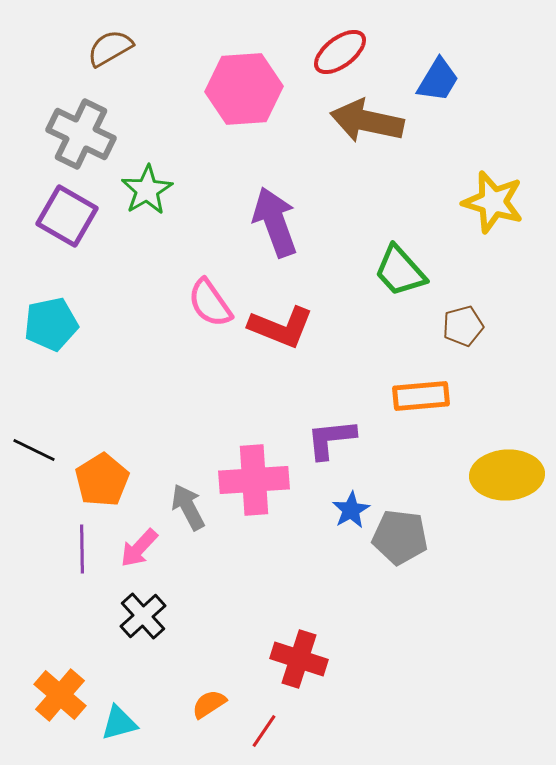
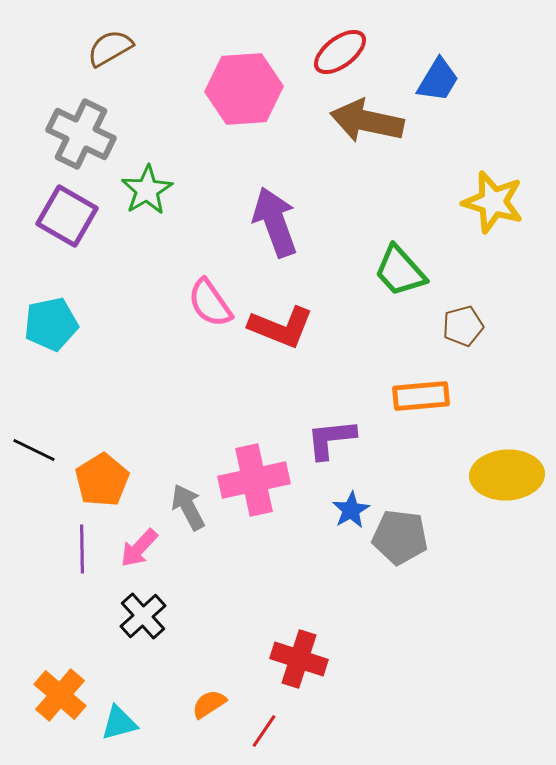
pink cross: rotated 8 degrees counterclockwise
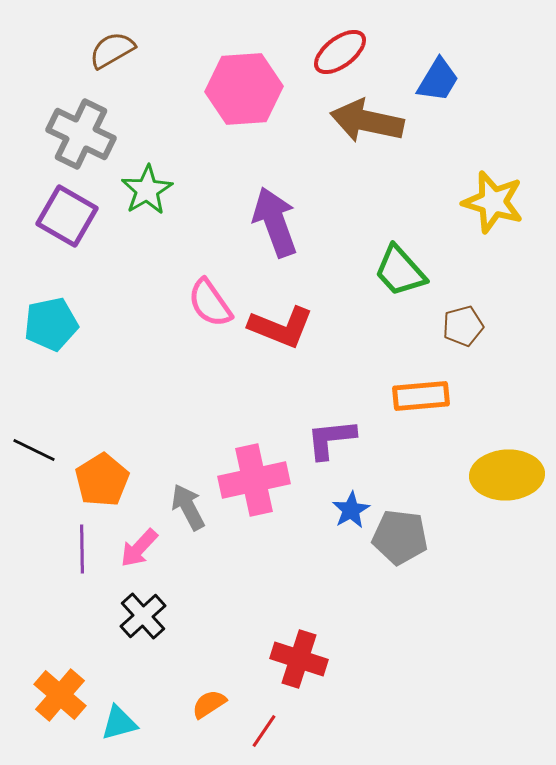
brown semicircle: moved 2 px right, 2 px down
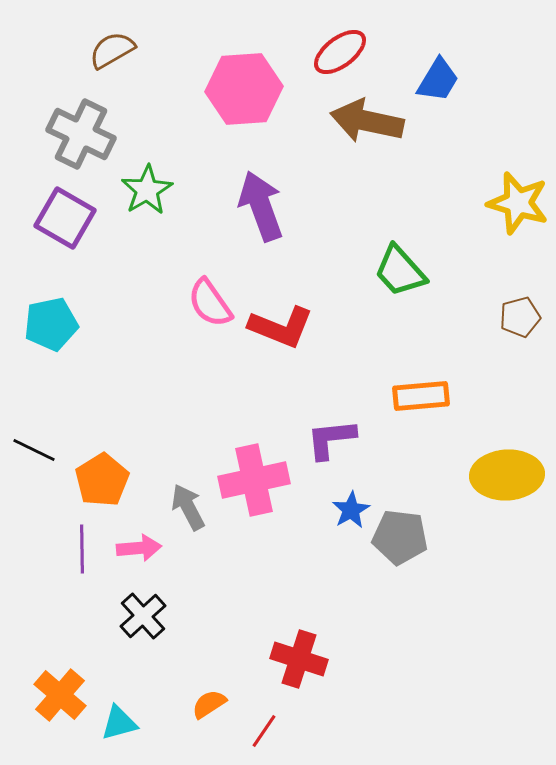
yellow star: moved 25 px right, 1 px down
purple square: moved 2 px left, 2 px down
purple arrow: moved 14 px left, 16 px up
brown pentagon: moved 57 px right, 9 px up
pink arrow: rotated 138 degrees counterclockwise
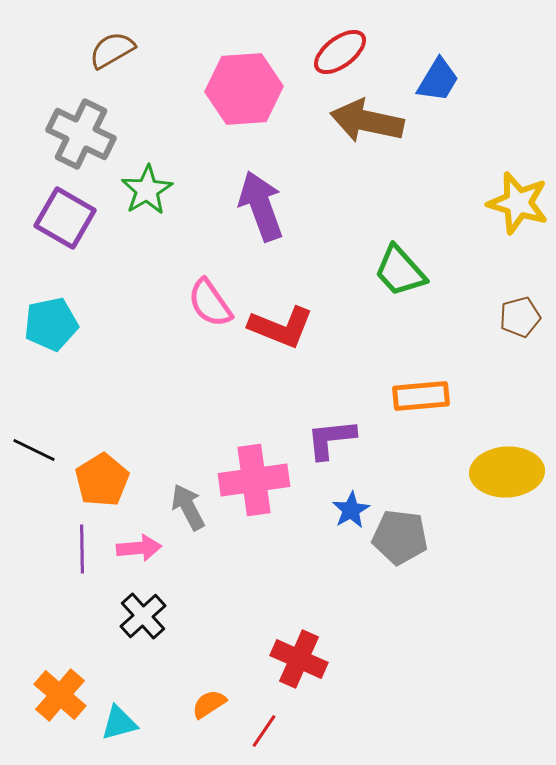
yellow ellipse: moved 3 px up
pink cross: rotated 4 degrees clockwise
red cross: rotated 6 degrees clockwise
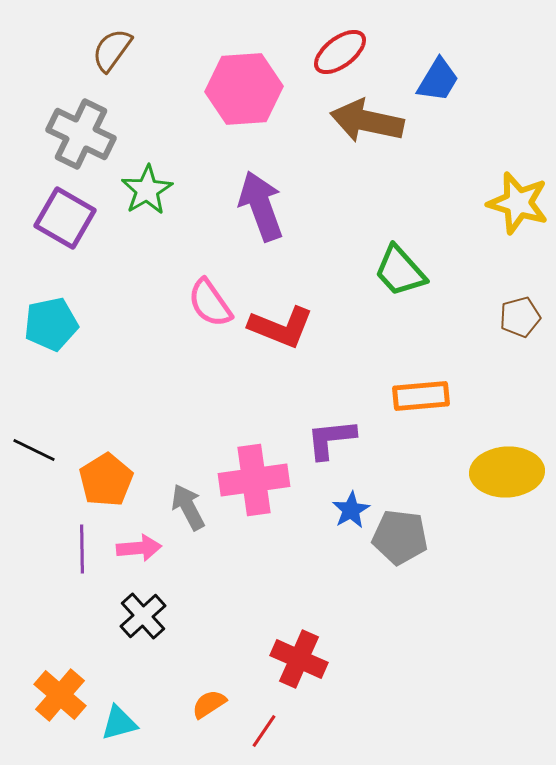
brown semicircle: rotated 24 degrees counterclockwise
orange pentagon: moved 4 px right
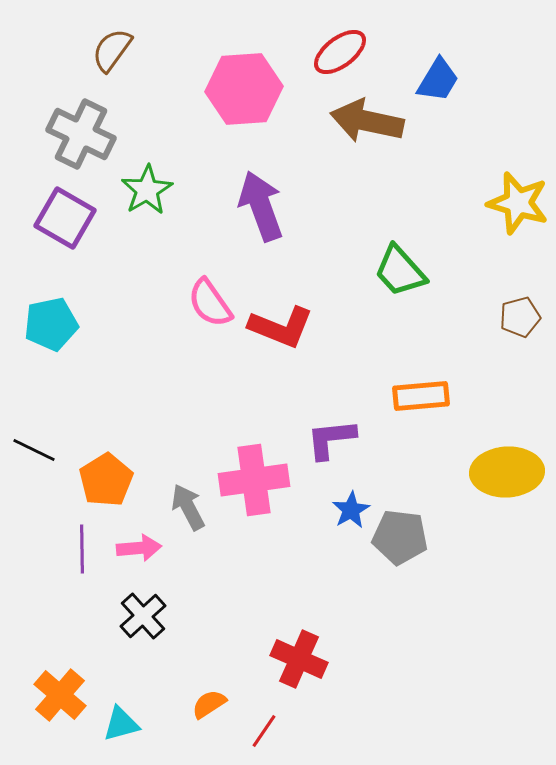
cyan triangle: moved 2 px right, 1 px down
